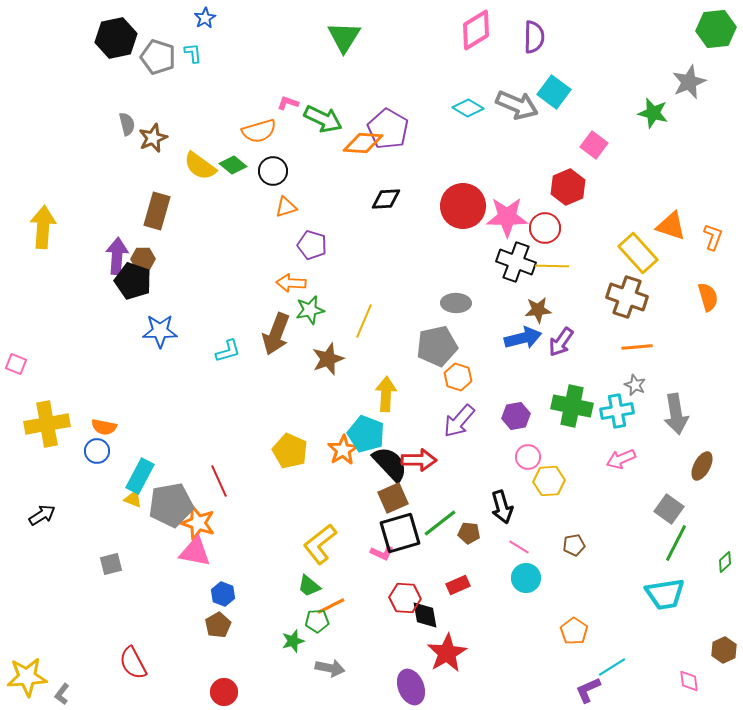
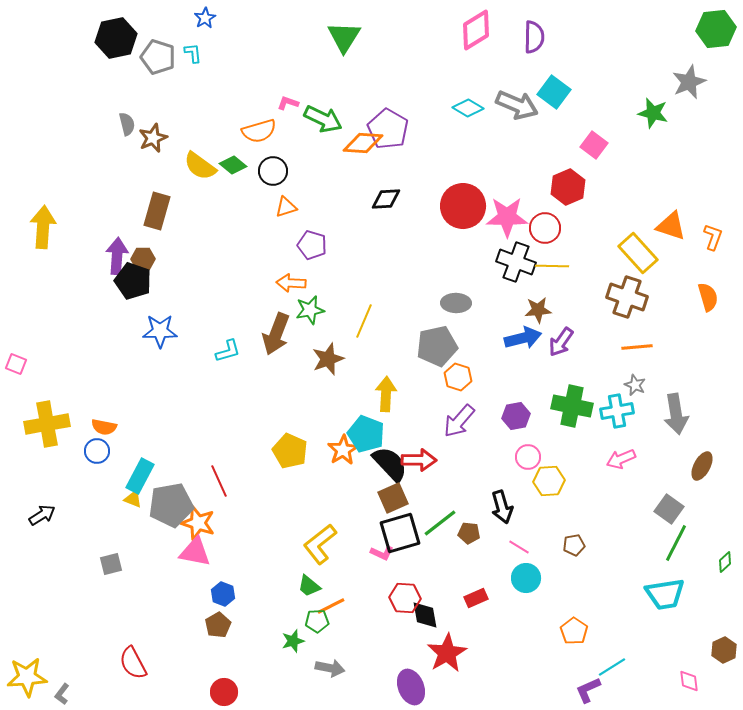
red rectangle at (458, 585): moved 18 px right, 13 px down
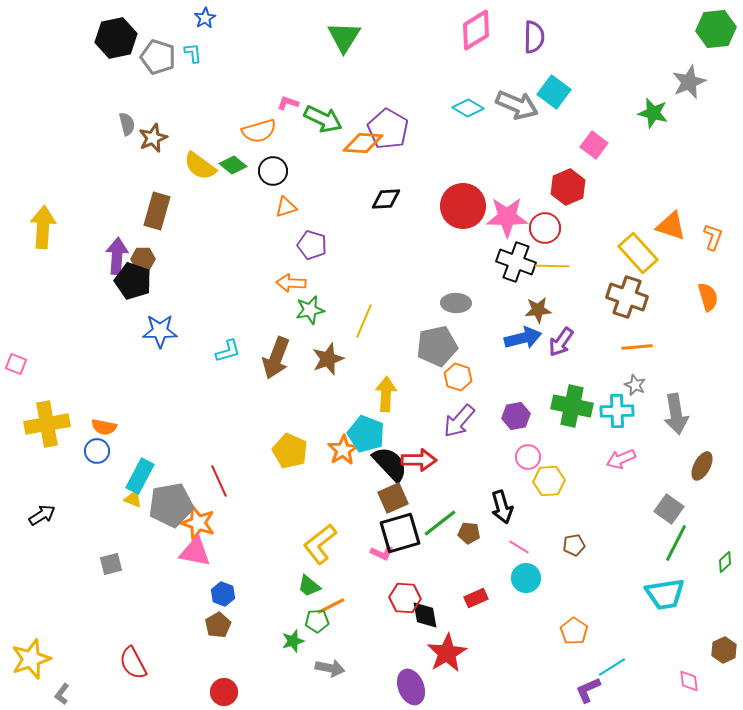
brown arrow at (276, 334): moved 24 px down
cyan cross at (617, 411): rotated 8 degrees clockwise
yellow star at (27, 677): moved 4 px right, 18 px up; rotated 15 degrees counterclockwise
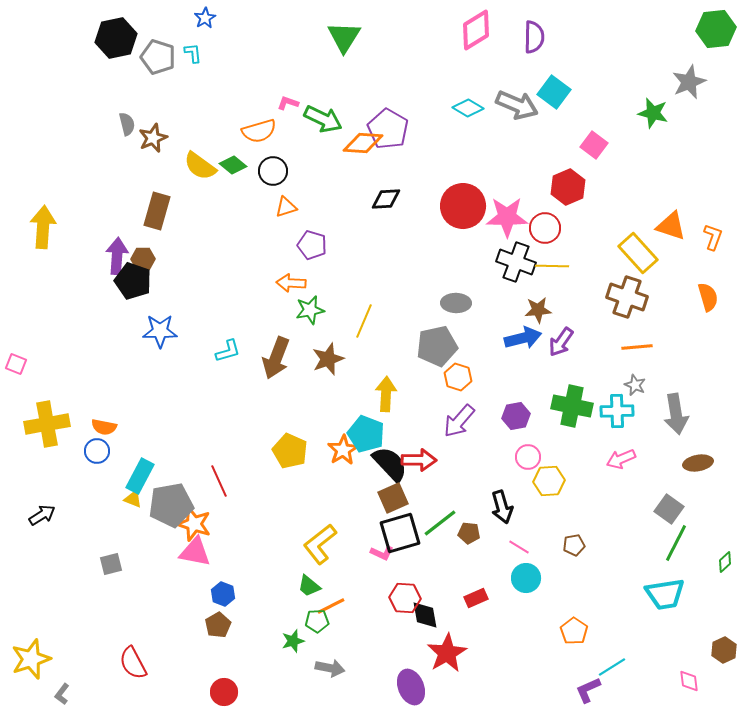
brown ellipse at (702, 466): moved 4 px left, 3 px up; rotated 52 degrees clockwise
orange star at (198, 523): moved 4 px left, 1 px down
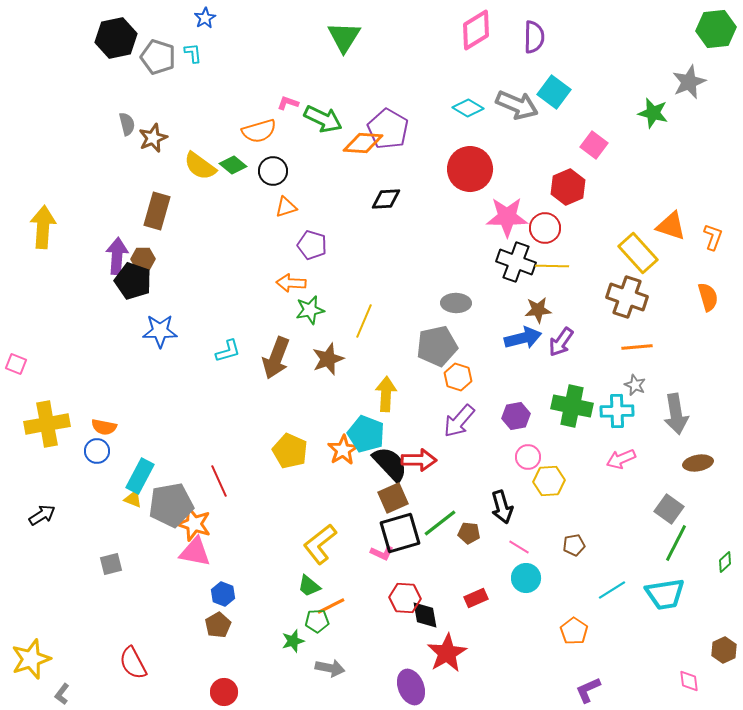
red circle at (463, 206): moved 7 px right, 37 px up
cyan line at (612, 667): moved 77 px up
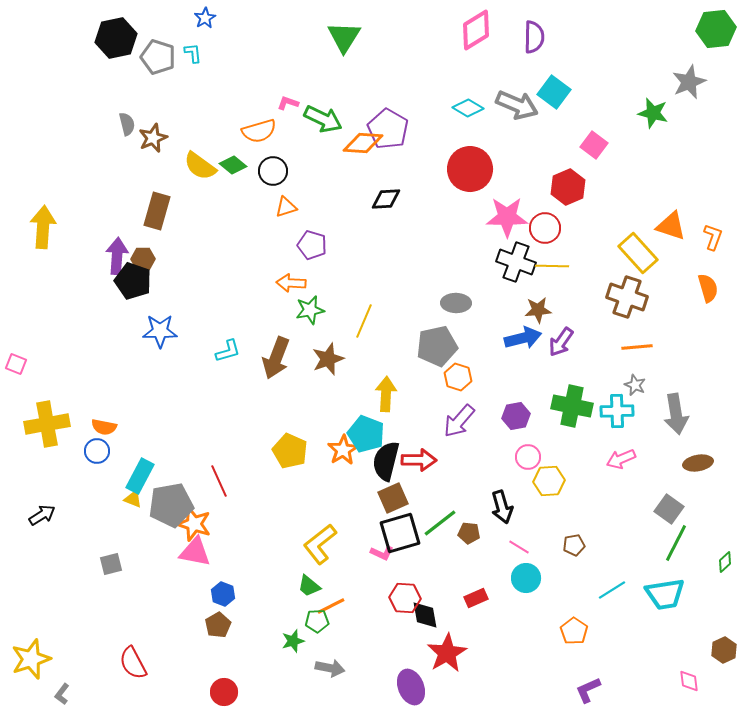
orange semicircle at (708, 297): moved 9 px up
black semicircle at (390, 464): moved 4 px left, 3 px up; rotated 123 degrees counterclockwise
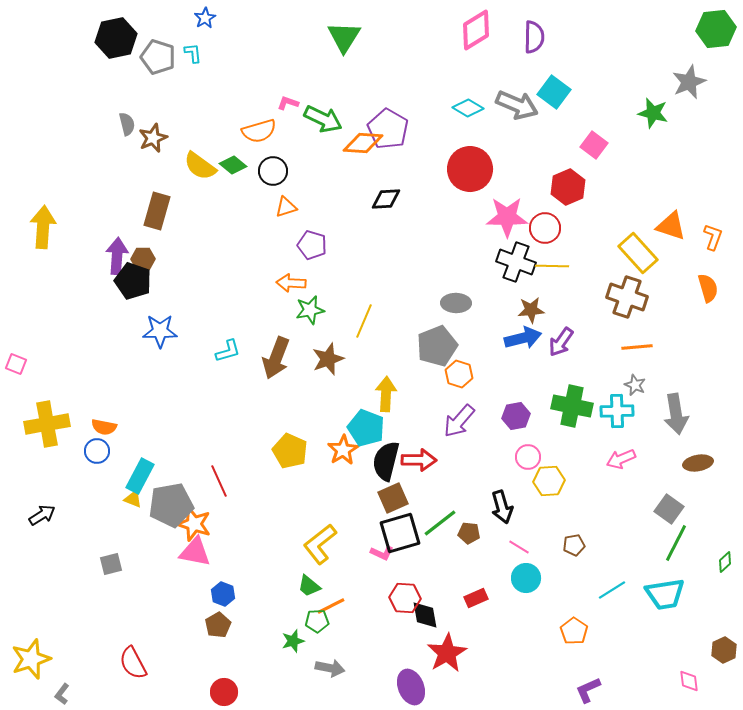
brown star at (538, 310): moved 7 px left
gray pentagon at (437, 346): rotated 9 degrees counterclockwise
orange hexagon at (458, 377): moved 1 px right, 3 px up
cyan pentagon at (366, 434): moved 6 px up
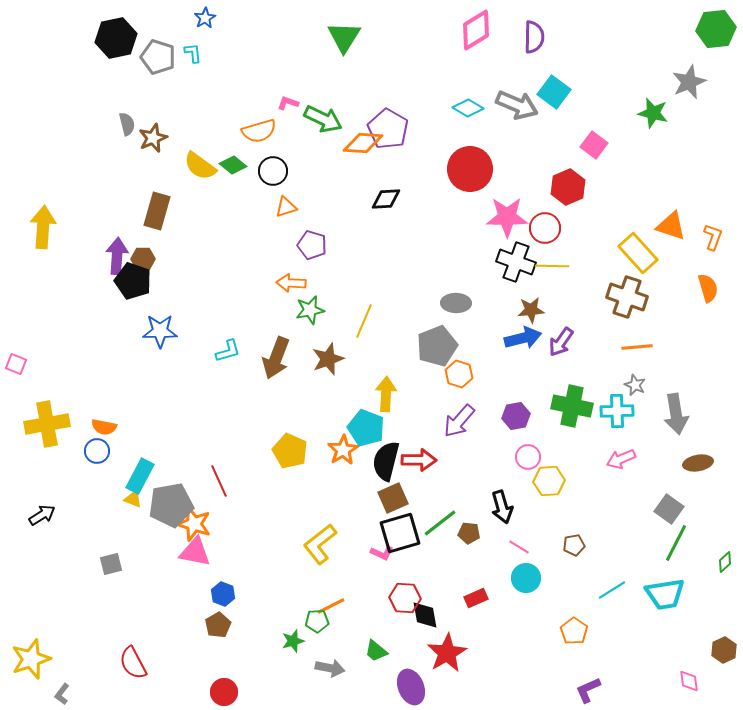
green trapezoid at (309, 586): moved 67 px right, 65 px down
